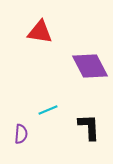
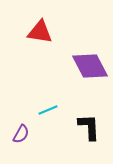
purple semicircle: rotated 24 degrees clockwise
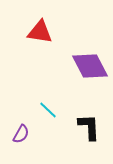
cyan line: rotated 66 degrees clockwise
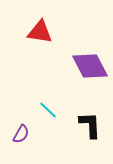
black L-shape: moved 1 px right, 2 px up
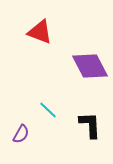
red triangle: rotated 12 degrees clockwise
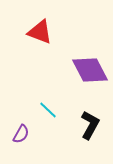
purple diamond: moved 4 px down
black L-shape: rotated 32 degrees clockwise
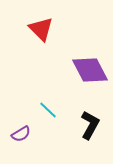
red triangle: moved 1 px right, 3 px up; rotated 24 degrees clockwise
purple semicircle: rotated 30 degrees clockwise
